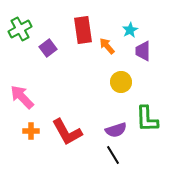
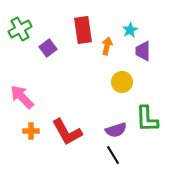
orange arrow: rotated 54 degrees clockwise
yellow circle: moved 1 px right
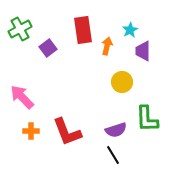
red L-shape: rotated 8 degrees clockwise
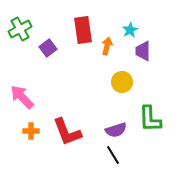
green L-shape: moved 3 px right
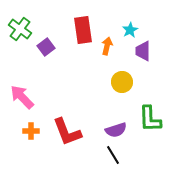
green cross: rotated 25 degrees counterclockwise
purple square: moved 2 px left, 1 px up
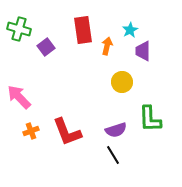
green cross: moved 1 px left; rotated 20 degrees counterclockwise
pink arrow: moved 3 px left
orange cross: rotated 21 degrees counterclockwise
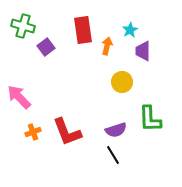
green cross: moved 4 px right, 3 px up
orange cross: moved 2 px right, 1 px down
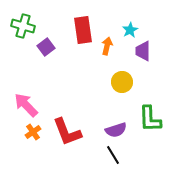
pink arrow: moved 7 px right, 8 px down
orange cross: rotated 14 degrees counterclockwise
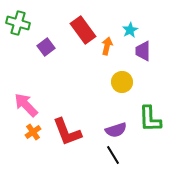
green cross: moved 5 px left, 3 px up
red rectangle: rotated 28 degrees counterclockwise
